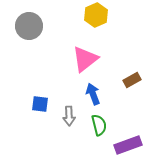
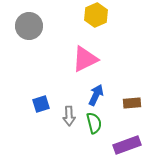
pink triangle: rotated 12 degrees clockwise
brown rectangle: moved 23 px down; rotated 24 degrees clockwise
blue arrow: moved 3 px right, 1 px down; rotated 45 degrees clockwise
blue square: moved 1 px right; rotated 24 degrees counterclockwise
green semicircle: moved 5 px left, 2 px up
purple rectangle: moved 1 px left
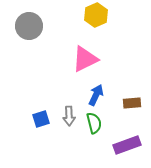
blue square: moved 15 px down
